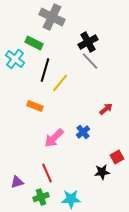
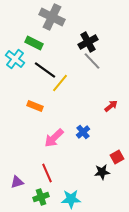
gray line: moved 2 px right
black line: rotated 70 degrees counterclockwise
red arrow: moved 5 px right, 3 px up
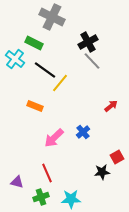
purple triangle: rotated 32 degrees clockwise
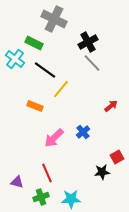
gray cross: moved 2 px right, 2 px down
gray line: moved 2 px down
yellow line: moved 1 px right, 6 px down
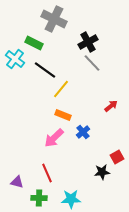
orange rectangle: moved 28 px right, 9 px down
green cross: moved 2 px left, 1 px down; rotated 21 degrees clockwise
